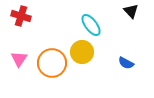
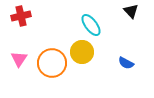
red cross: rotated 30 degrees counterclockwise
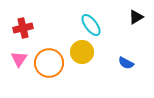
black triangle: moved 5 px right, 6 px down; rotated 42 degrees clockwise
red cross: moved 2 px right, 12 px down
orange circle: moved 3 px left
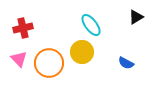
pink triangle: rotated 18 degrees counterclockwise
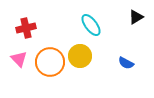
red cross: moved 3 px right
yellow circle: moved 2 px left, 4 px down
orange circle: moved 1 px right, 1 px up
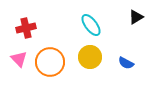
yellow circle: moved 10 px right, 1 px down
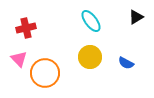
cyan ellipse: moved 4 px up
orange circle: moved 5 px left, 11 px down
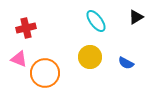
cyan ellipse: moved 5 px right
pink triangle: rotated 24 degrees counterclockwise
